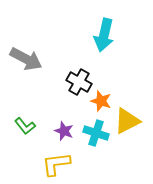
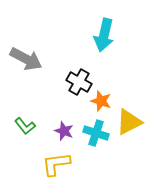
yellow triangle: moved 2 px right, 1 px down
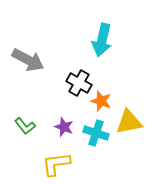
cyan arrow: moved 2 px left, 5 px down
gray arrow: moved 2 px right, 1 px down
black cross: moved 1 px down
yellow triangle: rotated 16 degrees clockwise
purple star: moved 4 px up
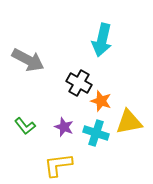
yellow L-shape: moved 2 px right, 1 px down
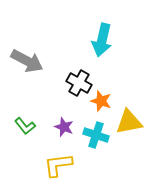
gray arrow: moved 1 px left, 1 px down
cyan cross: moved 2 px down
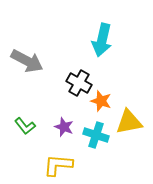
yellow L-shape: rotated 12 degrees clockwise
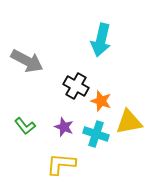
cyan arrow: moved 1 px left
black cross: moved 3 px left, 3 px down
cyan cross: moved 1 px up
yellow L-shape: moved 3 px right, 1 px up
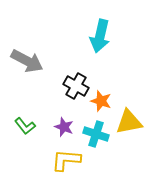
cyan arrow: moved 1 px left, 4 px up
yellow L-shape: moved 5 px right, 4 px up
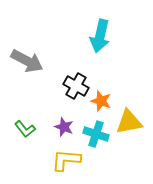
green L-shape: moved 3 px down
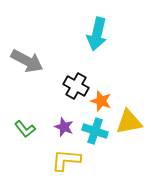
cyan arrow: moved 3 px left, 2 px up
cyan cross: moved 1 px left, 3 px up
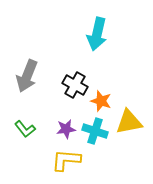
gray arrow: moved 15 px down; rotated 84 degrees clockwise
black cross: moved 1 px left, 1 px up
purple star: moved 2 px right, 2 px down; rotated 30 degrees counterclockwise
